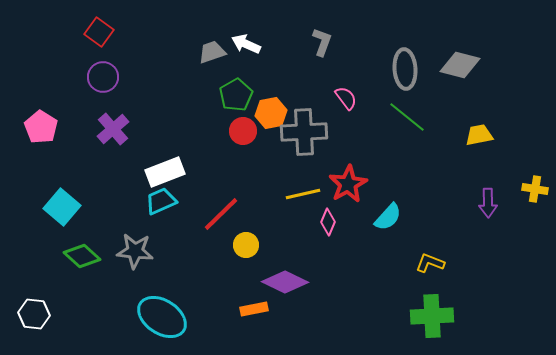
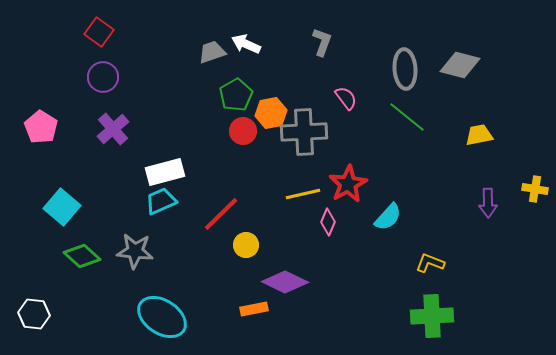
white rectangle: rotated 6 degrees clockwise
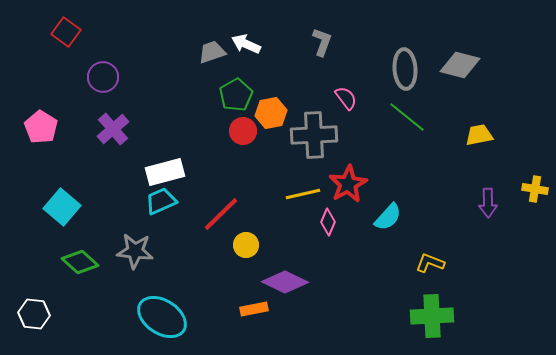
red square: moved 33 px left
gray cross: moved 10 px right, 3 px down
green diamond: moved 2 px left, 6 px down
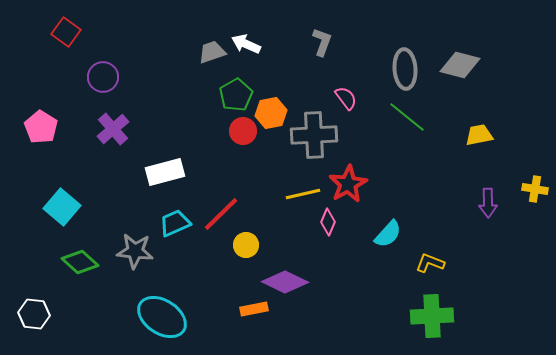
cyan trapezoid: moved 14 px right, 22 px down
cyan semicircle: moved 17 px down
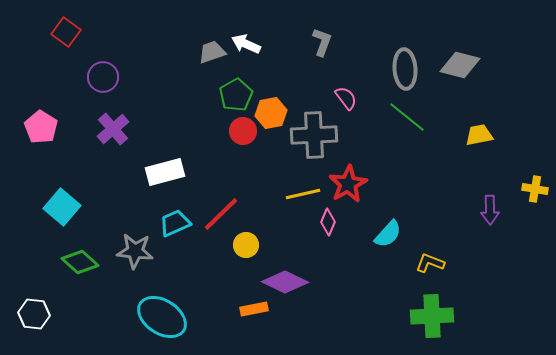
purple arrow: moved 2 px right, 7 px down
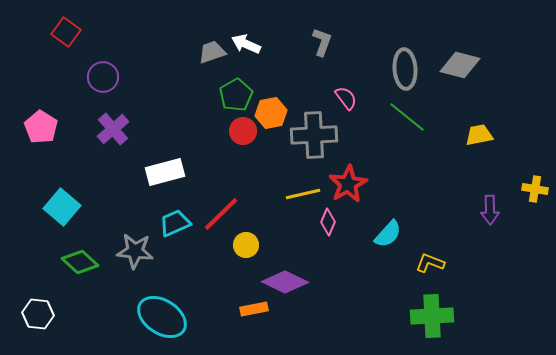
white hexagon: moved 4 px right
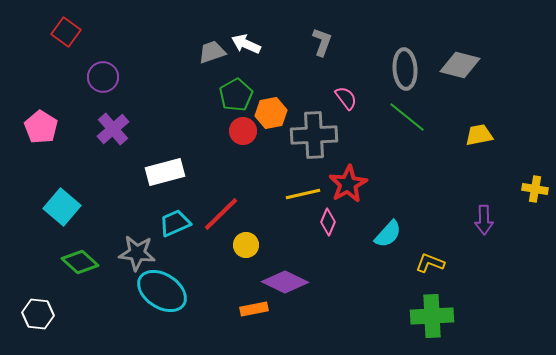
purple arrow: moved 6 px left, 10 px down
gray star: moved 2 px right, 2 px down
cyan ellipse: moved 26 px up
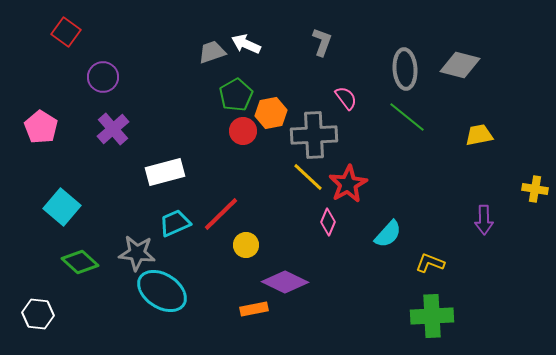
yellow line: moved 5 px right, 17 px up; rotated 56 degrees clockwise
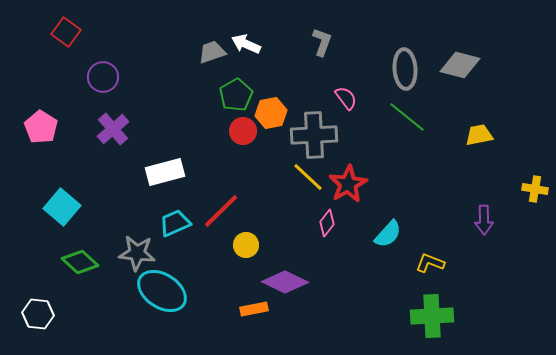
red line: moved 3 px up
pink diamond: moved 1 px left, 1 px down; rotated 16 degrees clockwise
